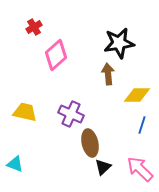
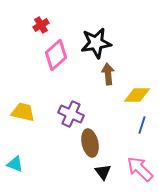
red cross: moved 7 px right, 2 px up
black star: moved 23 px left
yellow trapezoid: moved 2 px left
black triangle: moved 5 px down; rotated 24 degrees counterclockwise
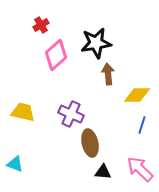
black triangle: rotated 48 degrees counterclockwise
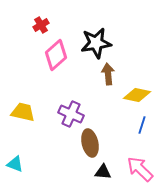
yellow diamond: rotated 12 degrees clockwise
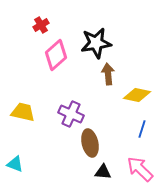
blue line: moved 4 px down
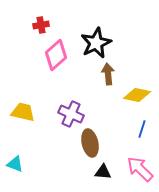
red cross: rotated 21 degrees clockwise
black star: rotated 16 degrees counterclockwise
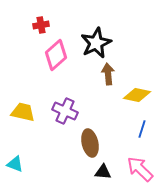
purple cross: moved 6 px left, 3 px up
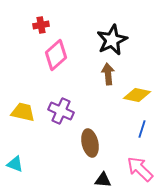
black star: moved 16 px right, 3 px up
purple cross: moved 4 px left
black triangle: moved 8 px down
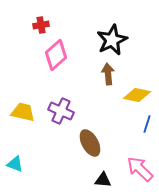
blue line: moved 5 px right, 5 px up
brown ellipse: rotated 16 degrees counterclockwise
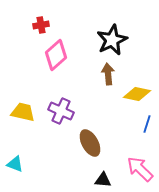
yellow diamond: moved 1 px up
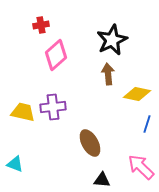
purple cross: moved 8 px left, 4 px up; rotated 30 degrees counterclockwise
pink arrow: moved 1 px right, 2 px up
black triangle: moved 1 px left
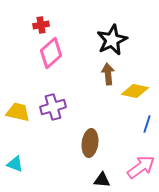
pink diamond: moved 5 px left, 2 px up
yellow diamond: moved 2 px left, 3 px up
purple cross: rotated 10 degrees counterclockwise
yellow trapezoid: moved 5 px left
brown ellipse: rotated 36 degrees clockwise
pink arrow: rotated 100 degrees clockwise
